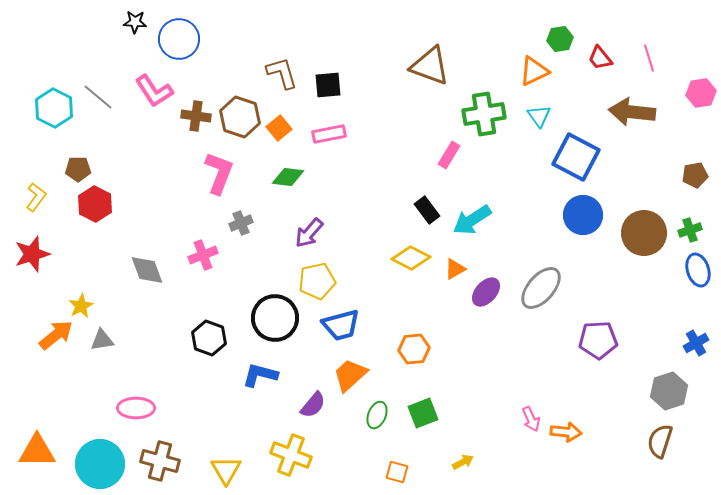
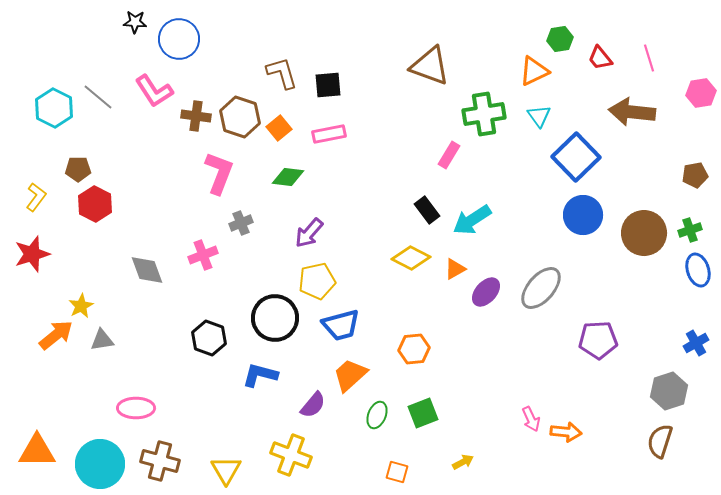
blue square at (576, 157): rotated 18 degrees clockwise
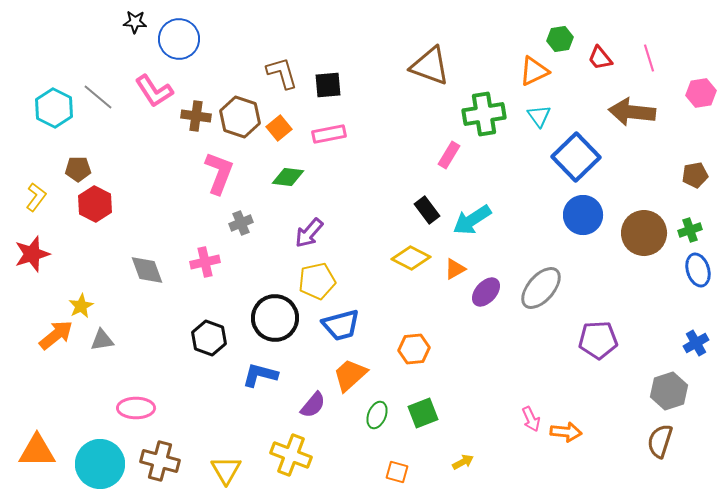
pink cross at (203, 255): moved 2 px right, 7 px down; rotated 8 degrees clockwise
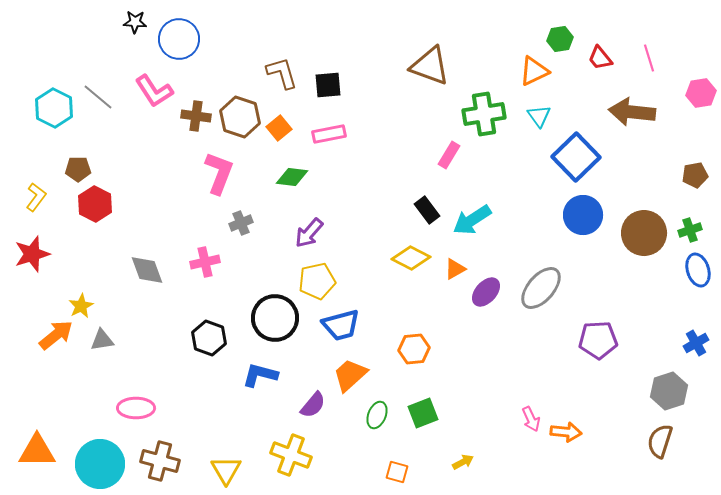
green diamond at (288, 177): moved 4 px right
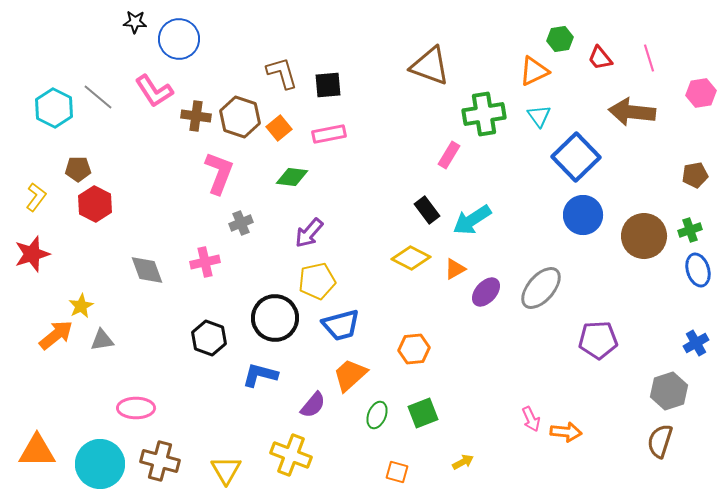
brown circle at (644, 233): moved 3 px down
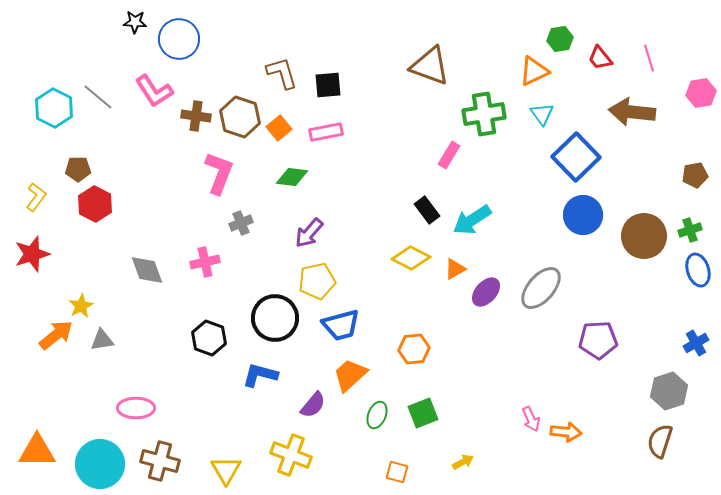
cyan triangle at (539, 116): moved 3 px right, 2 px up
pink rectangle at (329, 134): moved 3 px left, 2 px up
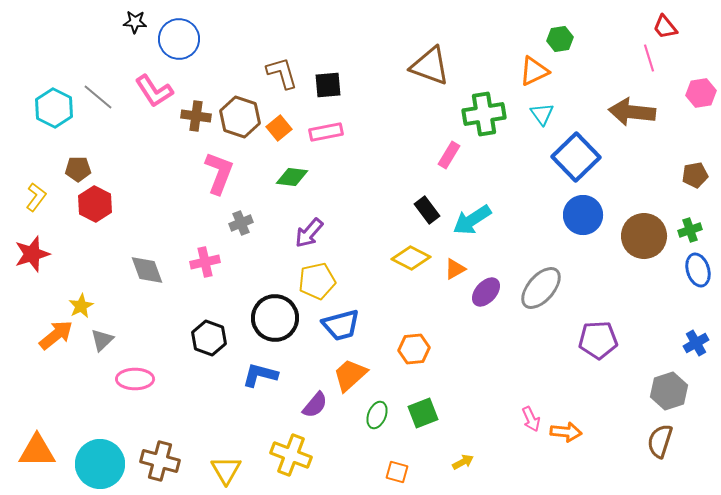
red trapezoid at (600, 58): moved 65 px right, 31 px up
gray triangle at (102, 340): rotated 35 degrees counterclockwise
purple semicircle at (313, 405): moved 2 px right
pink ellipse at (136, 408): moved 1 px left, 29 px up
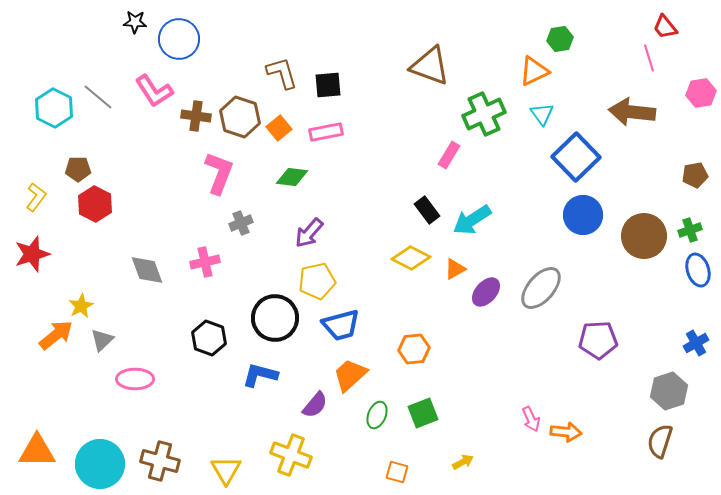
green cross at (484, 114): rotated 15 degrees counterclockwise
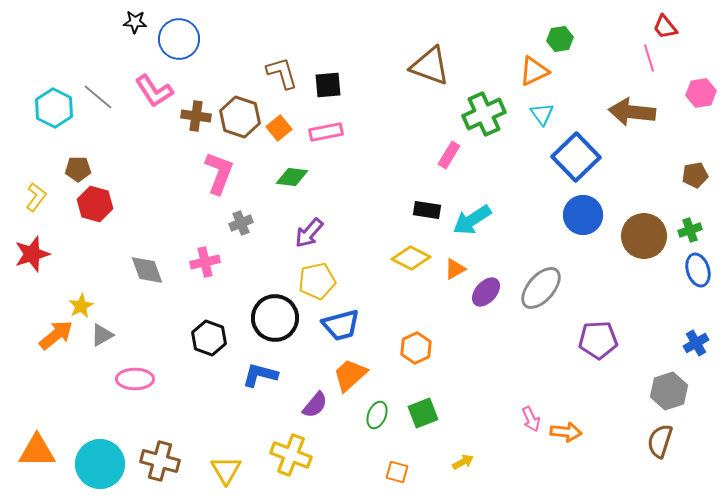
red hexagon at (95, 204): rotated 12 degrees counterclockwise
black rectangle at (427, 210): rotated 44 degrees counterclockwise
gray triangle at (102, 340): moved 5 px up; rotated 15 degrees clockwise
orange hexagon at (414, 349): moved 2 px right, 1 px up; rotated 20 degrees counterclockwise
